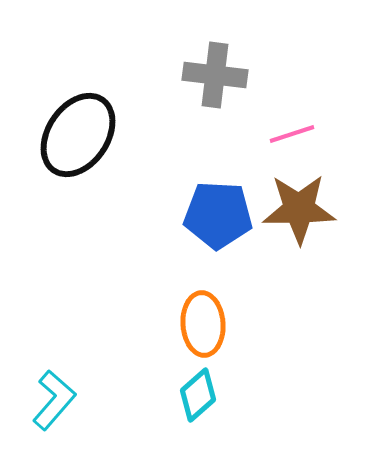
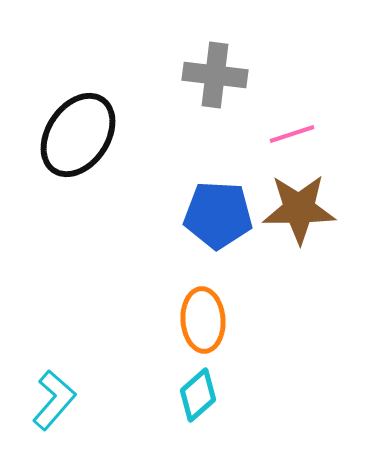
orange ellipse: moved 4 px up
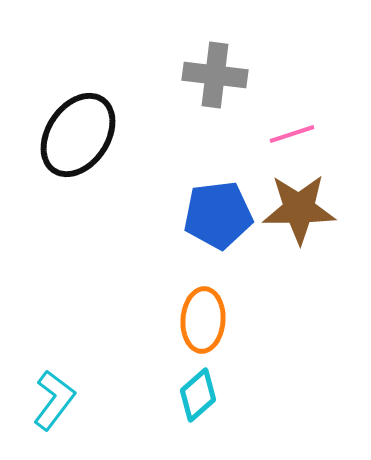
blue pentagon: rotated 10 degrees counterclockwise
orange ellipse: rotated 8 degrees clockwise
cyan L-shape: rotated 4 degrees counterclockwise
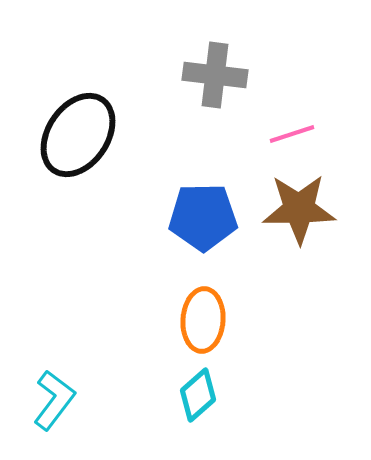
blue pentagon: moved 15 px left, 2 px down; rotated 6 degrees clockwise
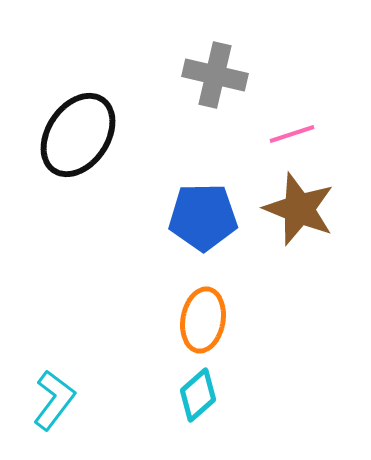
gray cross: rotated 6 degrees clockwise
brown star: rotated 22 degrees clockwise
orange ellipse: rotated 6 degrees clockwise
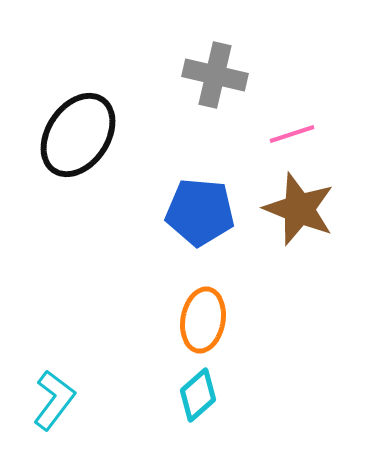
blue pentagon: moved 3 px left, 5 px up; rotated 6 degrees clockwise
